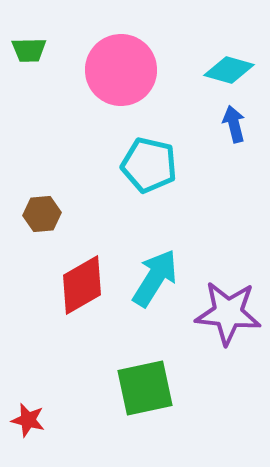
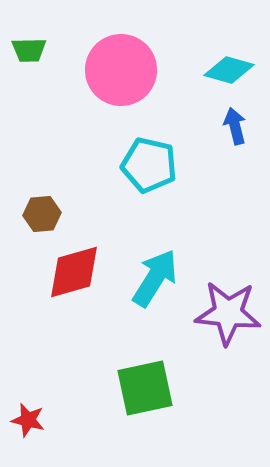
blue arrow: moved 1 px right, 2 px down
red diamond: moved 8 px left, 13 px up; rotated 14 degrees clockwise
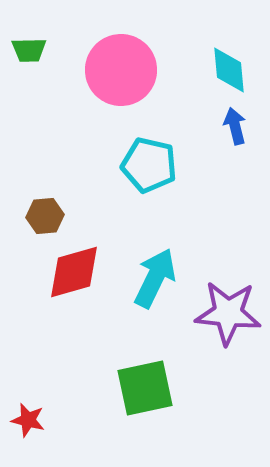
cyan diamond: rotated 69 degrees clockwise
brown hexagon: moved 3 px right, 2 px down
cyan arrow: rotated 6 degrees counterclockwise
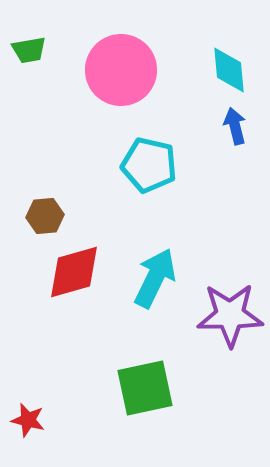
green trapezoid: rotated 9 degrees counterclockwise
purple star: moved 2 px right, 2 px down; rotated 6 degrees counterclockwise
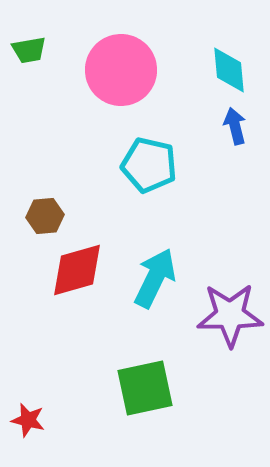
red diamond: moved 3 px right, 2 px up
